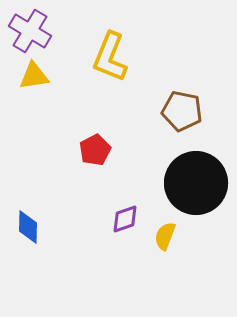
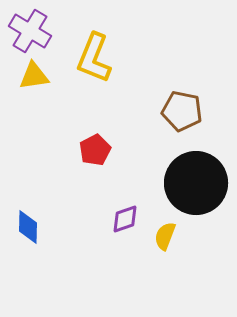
yellow L-shape: moved 16 px left, 1 px down
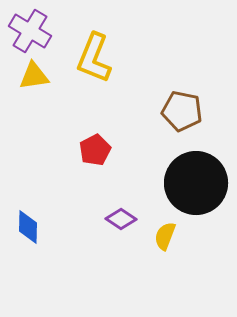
purple diamond: moved 4 px left; rotated 52 degrees clockwise
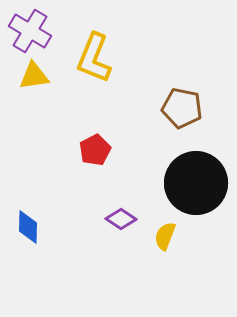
brown pentagon: moved 3 px up
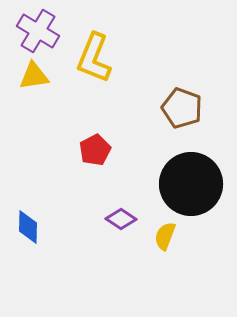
purple cross: moved 8 px right
brown pentagon: rotated 9 degrees clockwise
black circle: moved 5 px left, 1 px down
